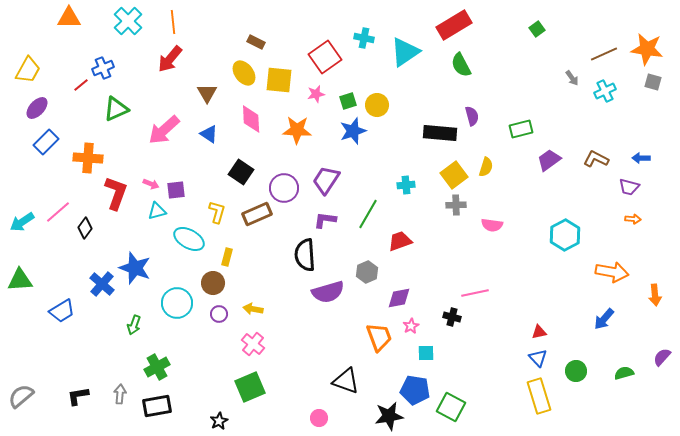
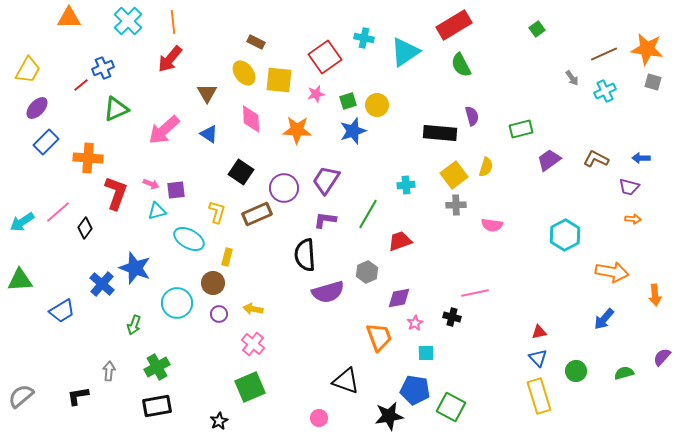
pink star at (411, 326): moved 4 px right, 3 px up
gray arrow at (120, 394): moved 11 px left, 23 px up
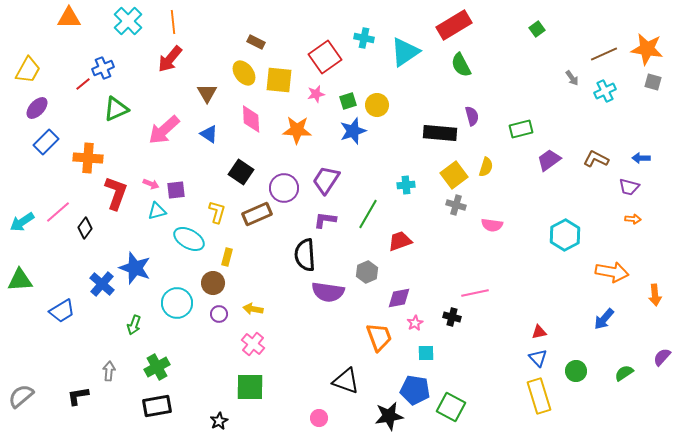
red line at (81, 85): moved 2 px right, 1 px up
gray cross at (456, 205): rotated 18 degrees clockwise
purple semicircle at (328, 292): rotated 24 degrees clockwise
green semicircle at (624, 373): rotated 18 degrees counterclockwise
green square at (250, 387): rotated 24 degrees clockwise
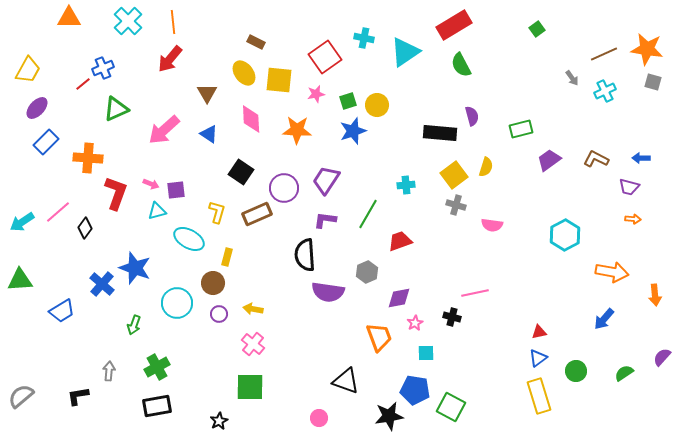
blue triangle at (538, 358): rotated 36 degrees clockwise
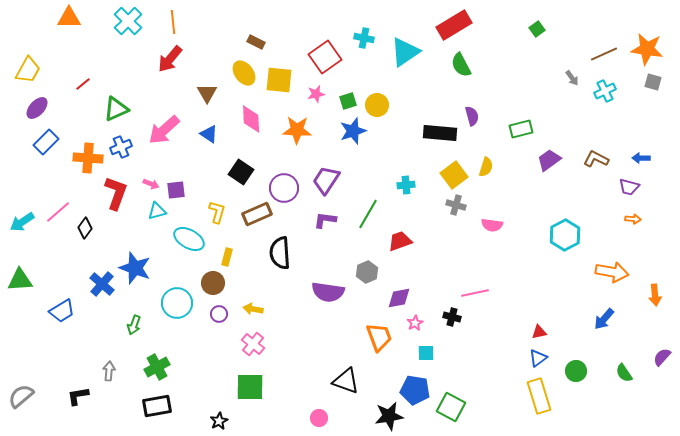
blue cross at (103, 68): moved 18 px right, 79 px down
black semicircle at (305, 255): moved 25 px left, 2 px up
green semicircle at (624, 373): rotated 90 degrees counterclockwise
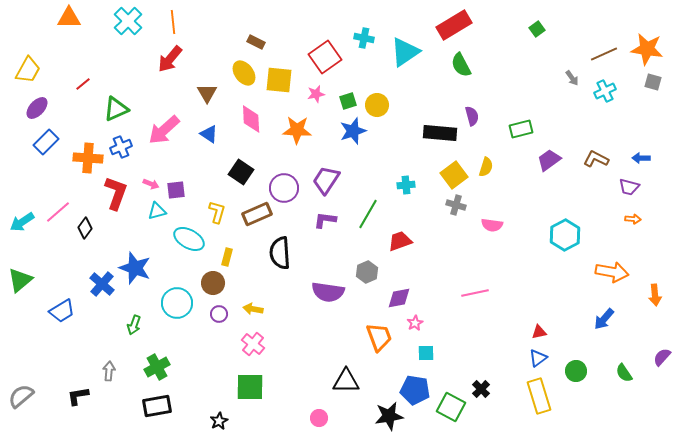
green triangle at (20, 280): rotated 36 degrees counterclockwise
black cross at (452, 317): moved 29 px right, 72 px down; rotated 30 degrees clockwise
black triangle at (346, 381): rotated 20 degrees counterclockwise
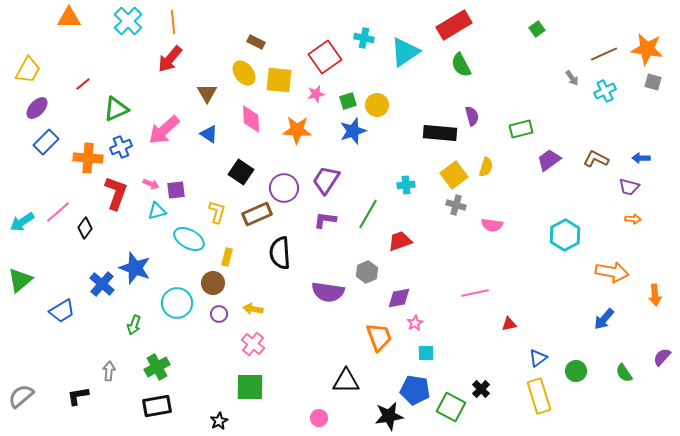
red triangle at (539, 332): moved 30 px left, 8 px up
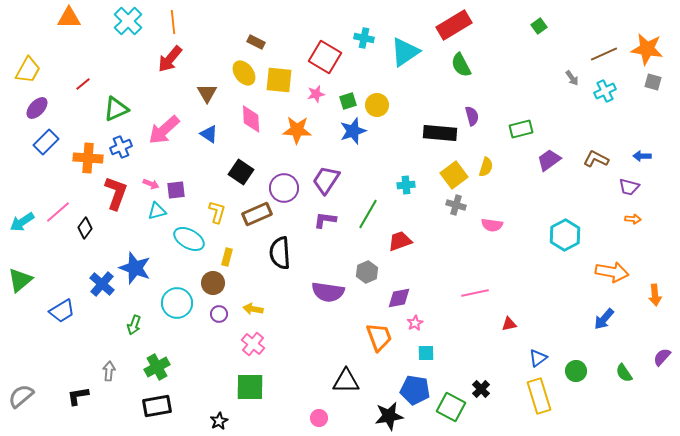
green square at (537, 29): moved 2 px right, 3 px up
red square at (325, 57): rotated 24 degrees counterclockwise
blue arrow at (641, 158): moved 1 px right, 2 px up
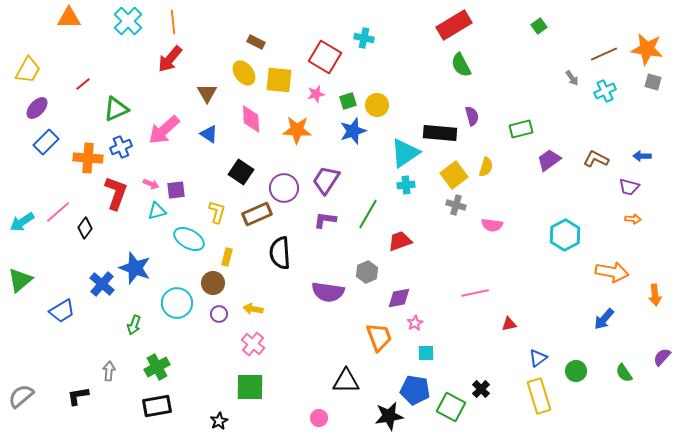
cyan triangle at (405, 52): moved 101 px down
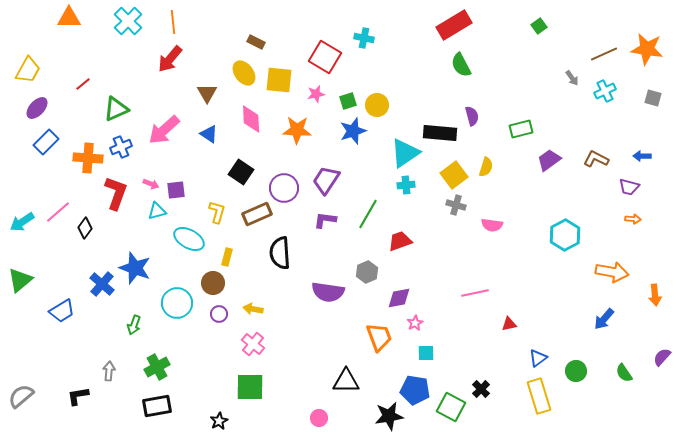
gray square at (653, 82): moved 16 px down
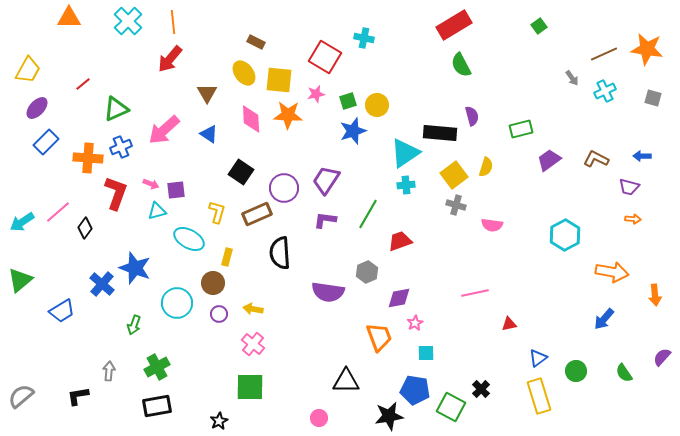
orange star at (297, 130): moved 9 px left, 15 px up
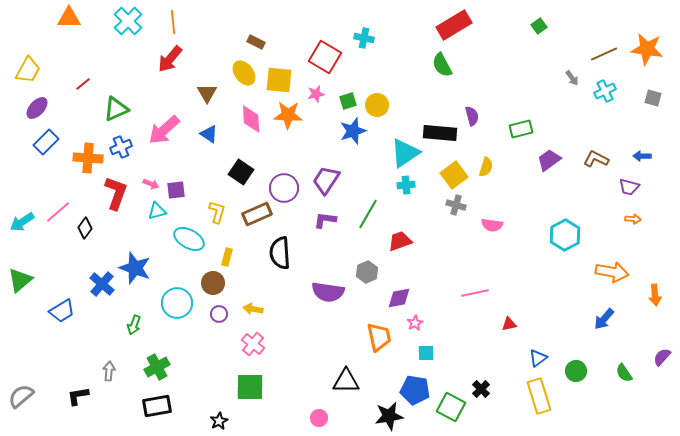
green semicircle at (461, 65): moved 19 px left
orange trapezoid at (379, 337): rotated 8 degrees clockwise
